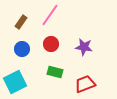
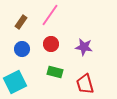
red trapezoid: rotated 85 degrees counterclockwise
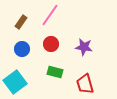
cyan square: rotated 10 degrees counterclockwise
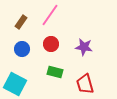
cyan square: moved 2 px down; rotated 25 degrees counterclockwise
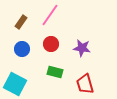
purple star: moved 2 px left, 1 px down
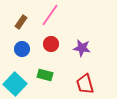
green rectangle: moved 10 px left, 3 px down
cyan square: rotated 15 degrees clockwise
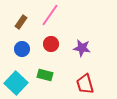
cyan square: moved 1 px right, 1 px up
